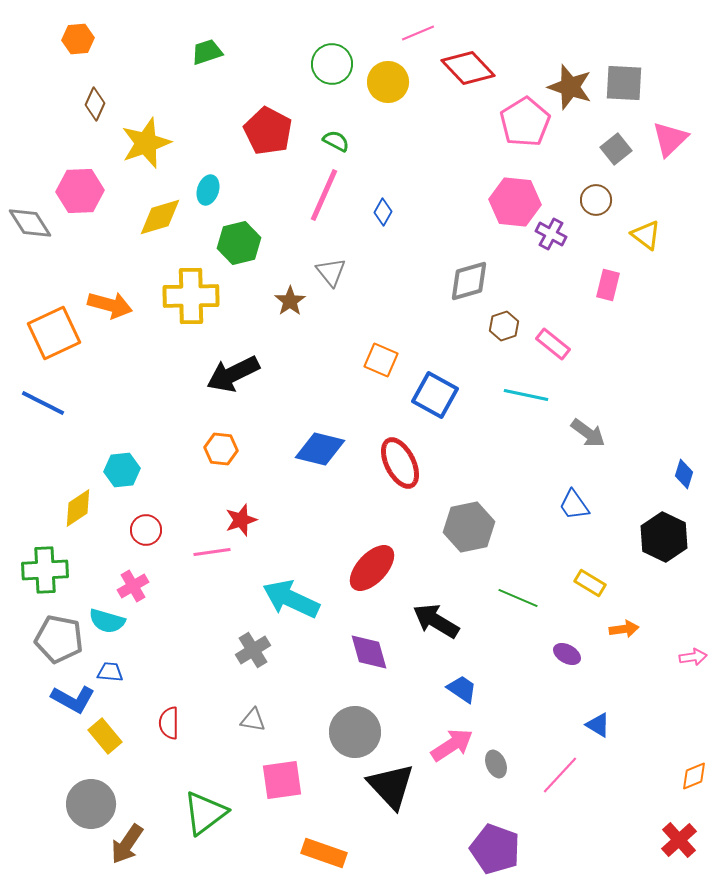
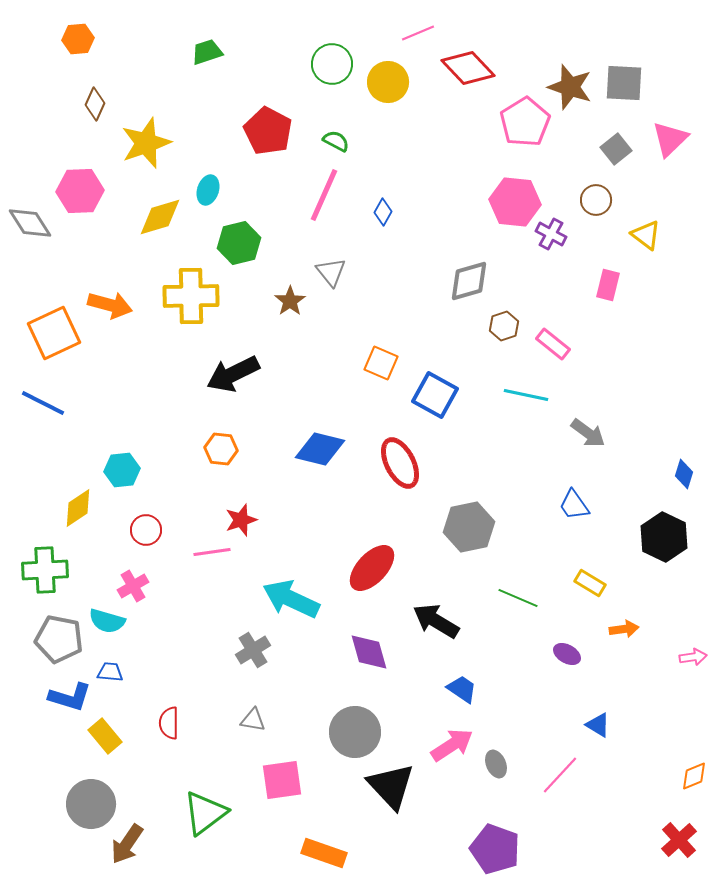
orange square at (381, 360): moved 3 px down
blue L-shape at (73, 699): moved 3 px left, 2 px up; rotated 12 degrees counterclockwise
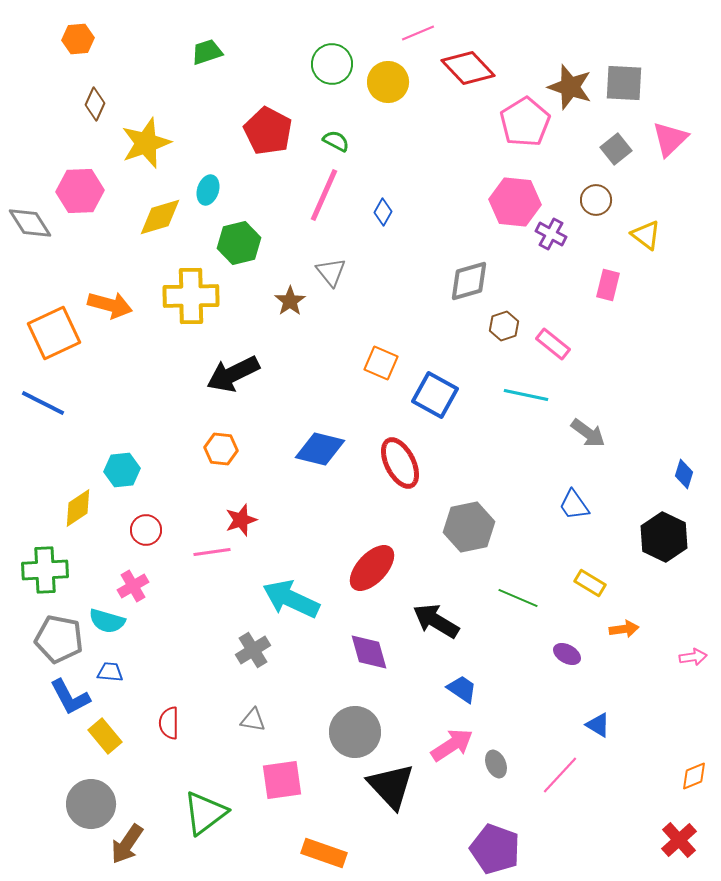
blue L-shape at (70, 697): rotated 45 degrees clockwise
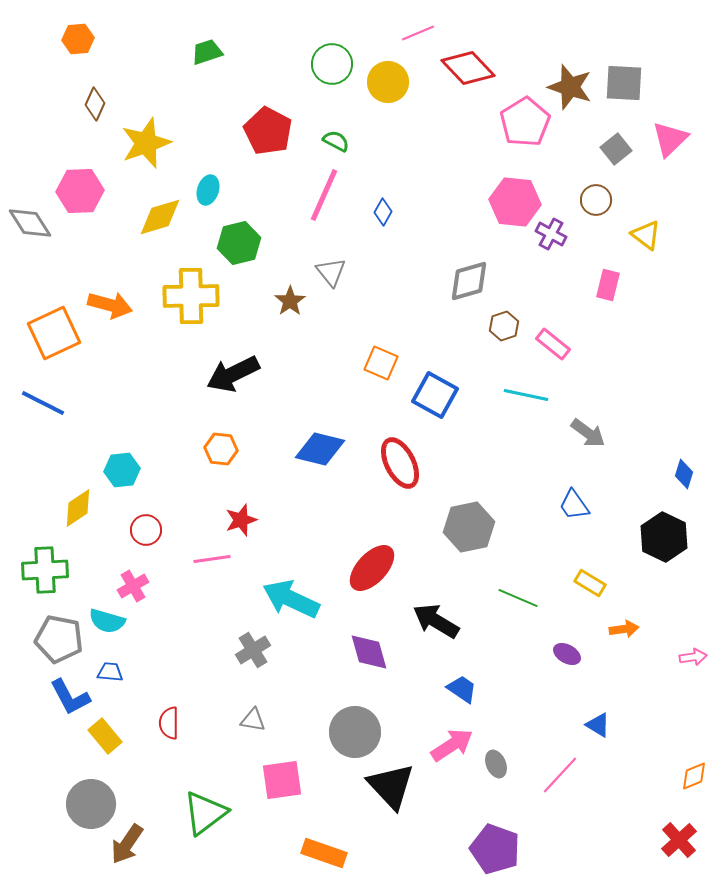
pink line at (212, 552): moved 7 px down
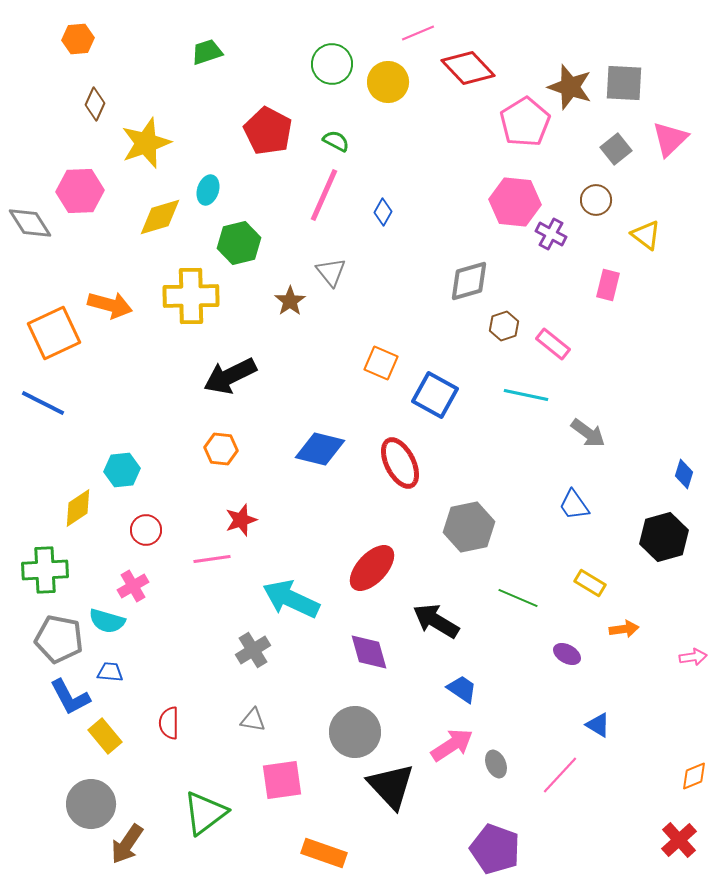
black arrow at (233, 374): moved 3 px left, 2 px down
black hexagon at (664, 537): rotated 18 degrees clockwise
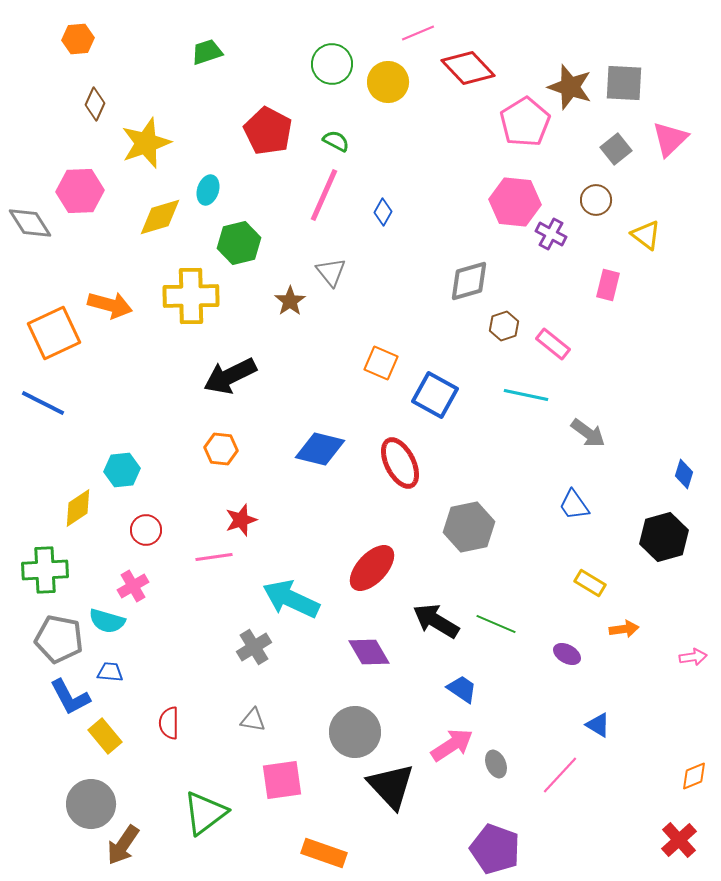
pink line at (212, 559): moved 2 px right, 2 px up
green line at (518, 598): moved 22 px left, 26 px down
gray cross at (253, 650): moved 1 px right, 3 px up
purple diamond at (369, 652): rotated 15 degrees counterclockwise
brown arrow at (127, 844): moved 4 px left, 1 px down
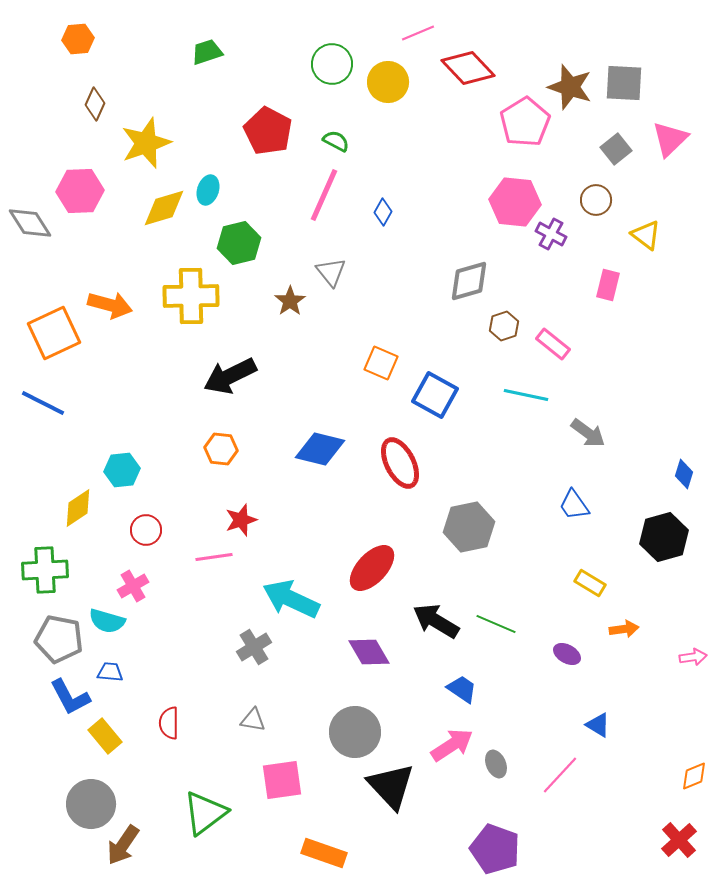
yellow diamond at (160, 217): moved 4 px right, 9 px up
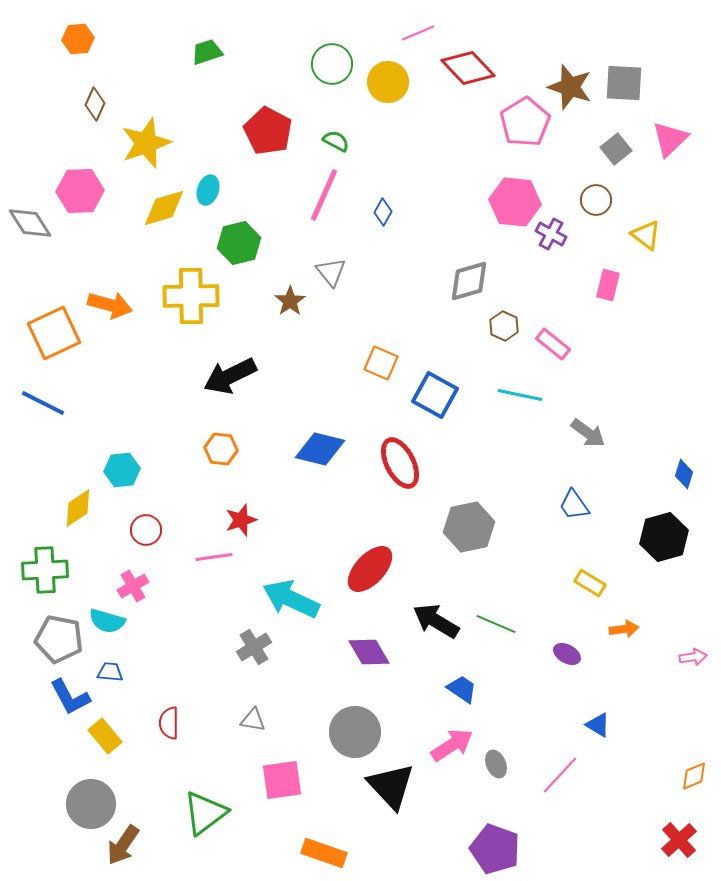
brown hexagon at (504, 326): rotated 16 degrees counterclockwise
cyan line at (526, 395): moved 6 px left
red ellipse at (372, 568): moved 2 px left, 1 px down
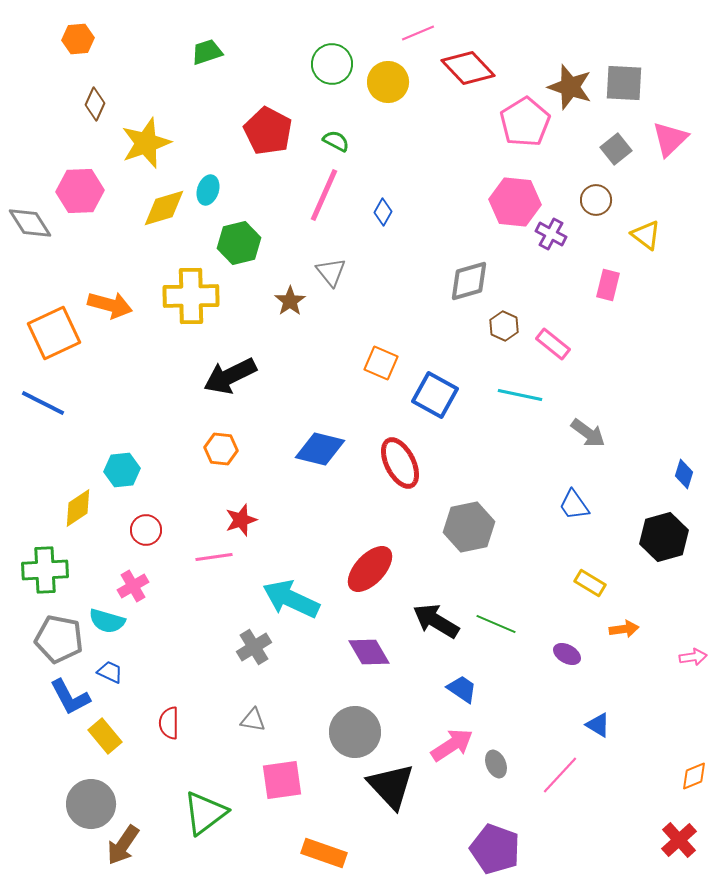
blue trapezoid at (110, 672): rotated 20 degrees clockwise
